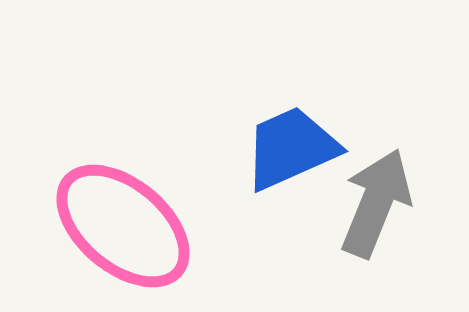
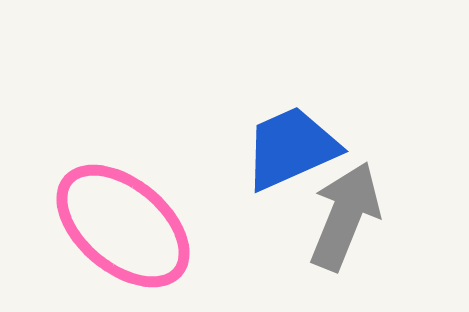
gray arrow: moved 31 px left, 13 px down
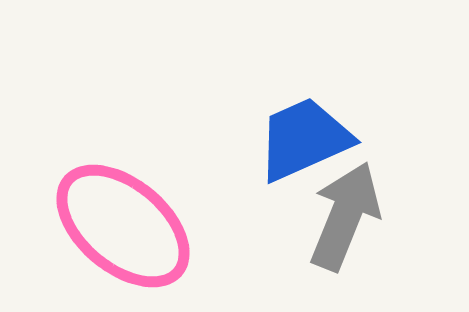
blue trapezoid: moved 13 px right, 9 px up
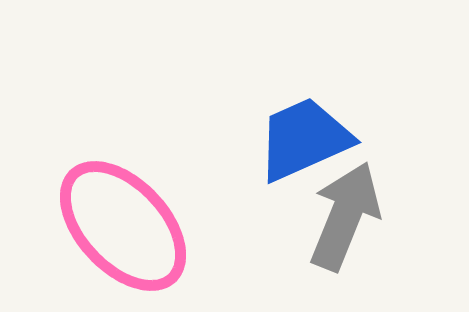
pink ellipse: rotated 7 degrees clockwise
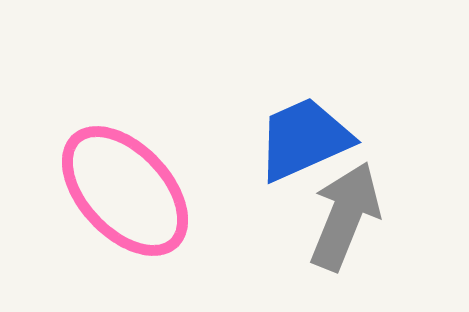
pink ellipse: moved 2 px right, 35 px up
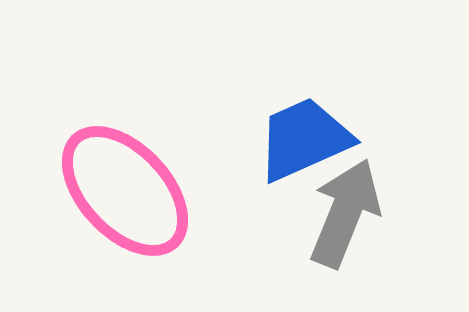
gray arrow: moved 3 px up
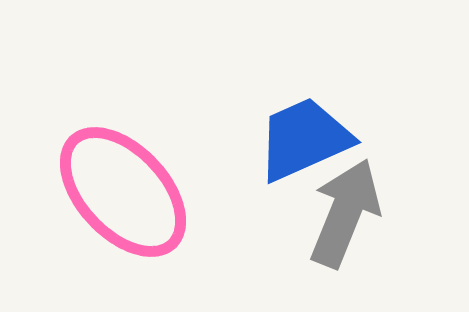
pink ellipse: moved 2 px left, 1 px down
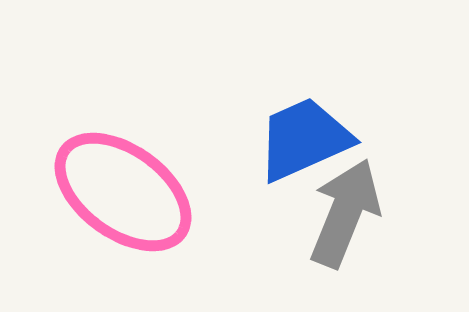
pink ellipse: rotated 11 degrees counterclockwise
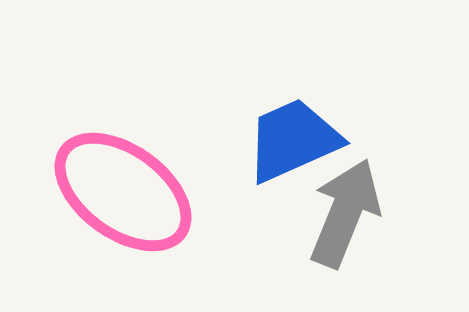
blue trapezoid: moved 11 px left, 1 px down
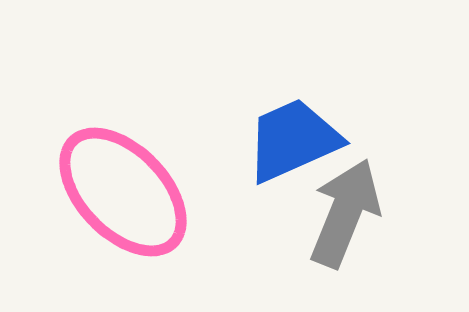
pink ellipse: rotated 10 degrees clockwise
